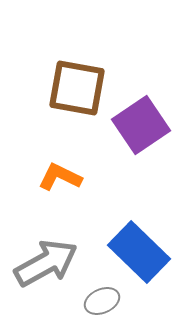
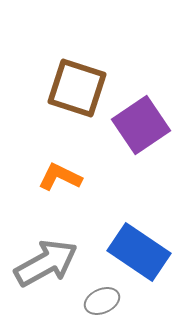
brown square: rotated 8 degrees clockwise
blue rectangle: rotated 10 degrees counterclockwise
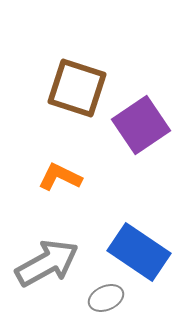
gray arrow: moved 1 px right
gray ellipse: moved 4 px right, 3 px up
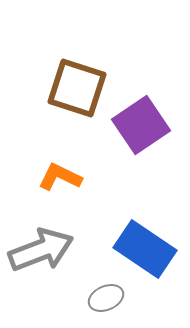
blue rectangle: moved 6 px right, 3 px up
gray arrow: moved 6 px left, 13 px up; rotated 8 degrees clockwise
